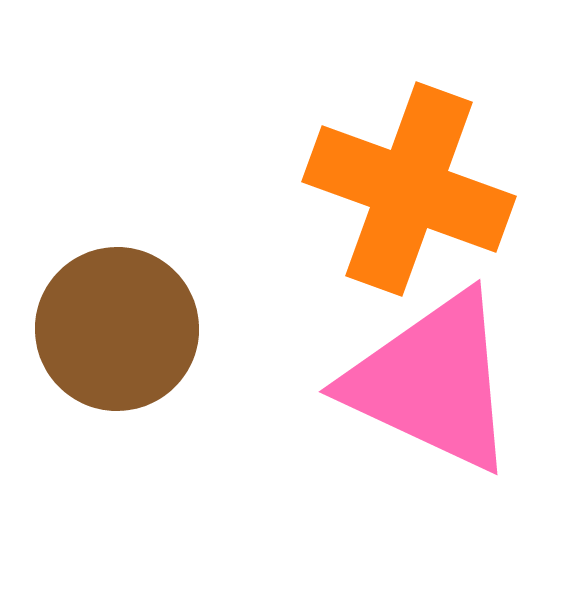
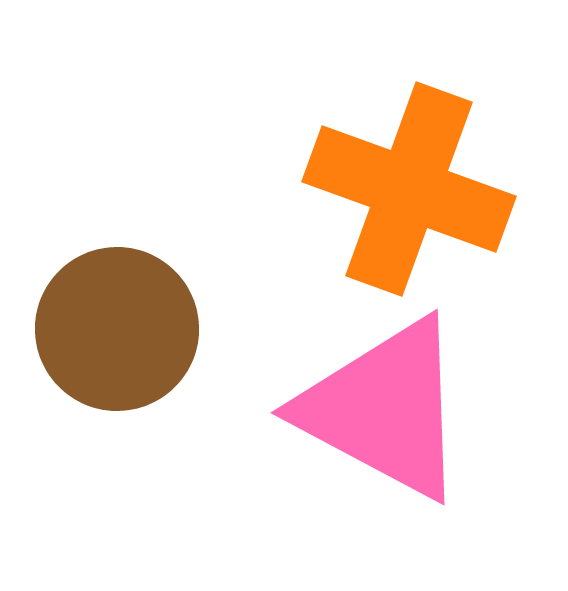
pink triangle: moved 48 px left, 27 px down; rotated 3 degrees clockwise
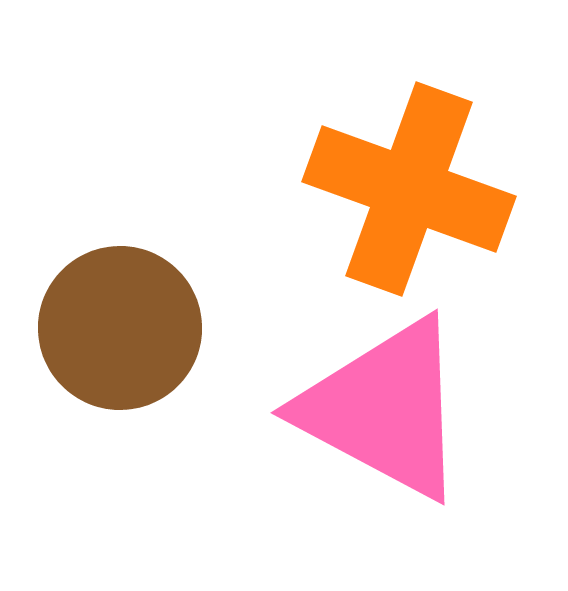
brown circle: moved 3 px right, 1 px up
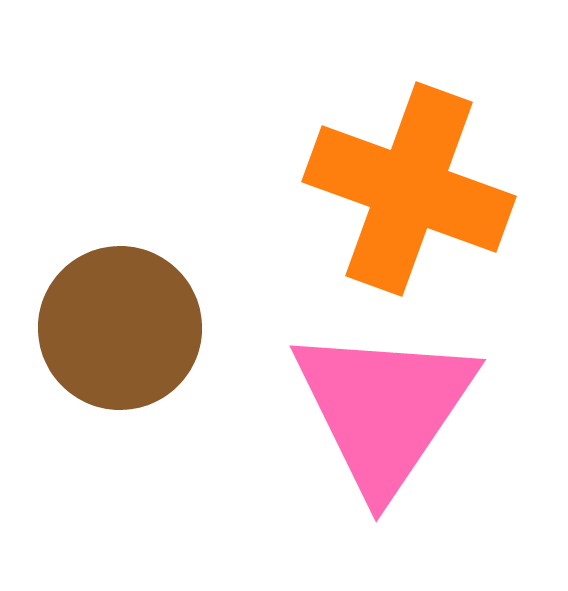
pink triangle: rotated 36 degrees clockwise
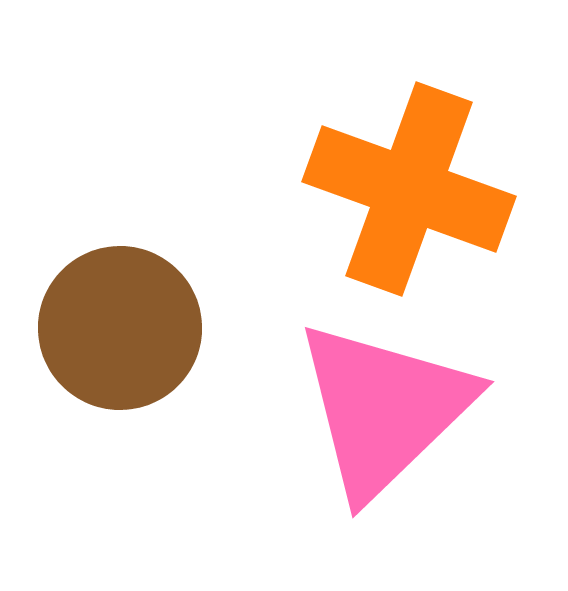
pink triangle: rotated 12 degrees clockwise
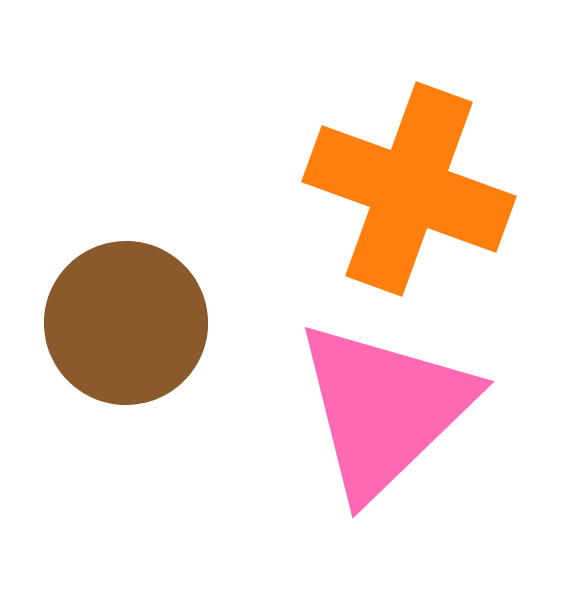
brown circle: moved 6 px right, 5 px up
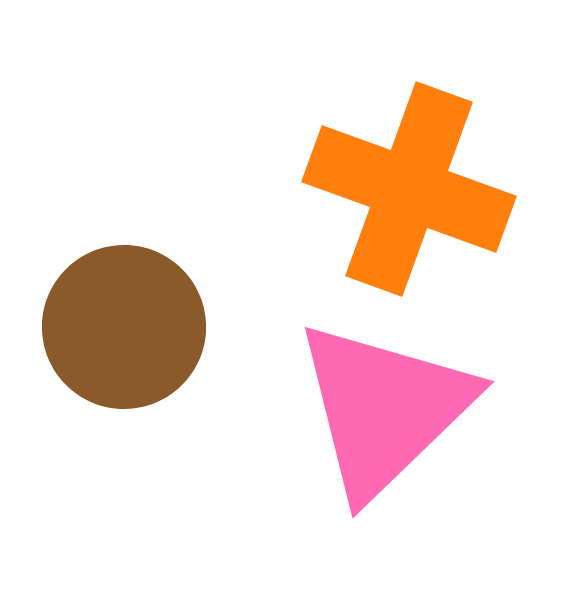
brown circle: moved 2 px left, 4 px down
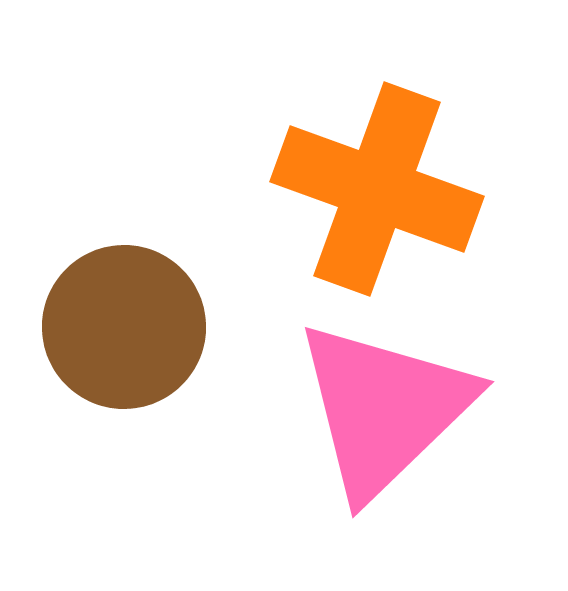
orange cross: moved 32 px left
